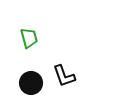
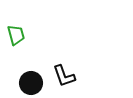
green trapezoid: moved 13 px left, 3 px up
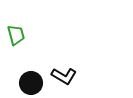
black L-shape: rotated 40 degrees counterclockwise
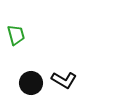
black L-shape: moved 4 px down
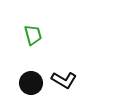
green trapezoid: moved 17 px right
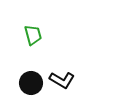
black L-shape: moved 2 px left
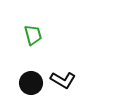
black L-shape: moved 1 px right
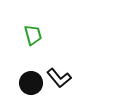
black L-shape: moved 4 px left, 2 px up; rotated 20 degrees clockwise
